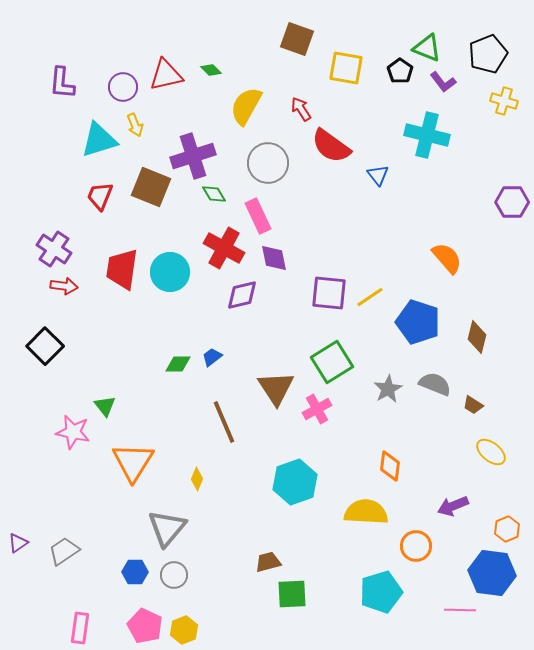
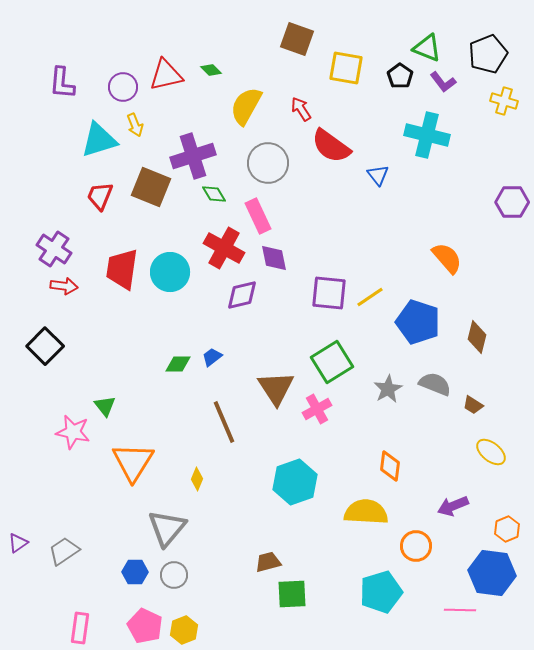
black pentagon at (400, 71): moved 5 px down
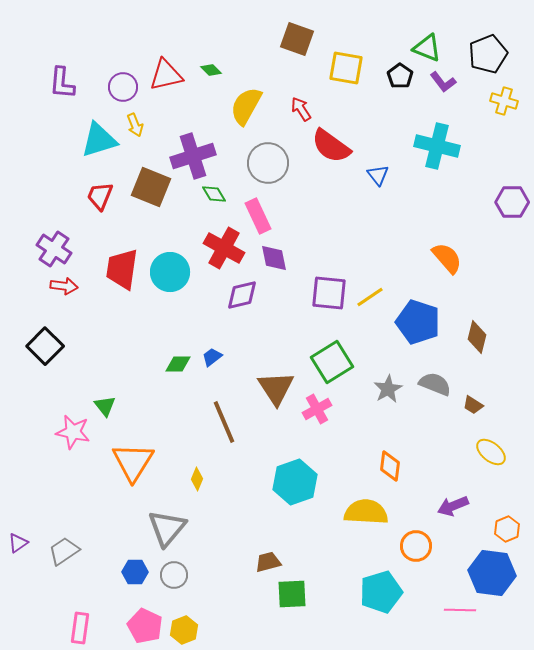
cyan cross at (427, 135): moved 10 px right, 11 px down
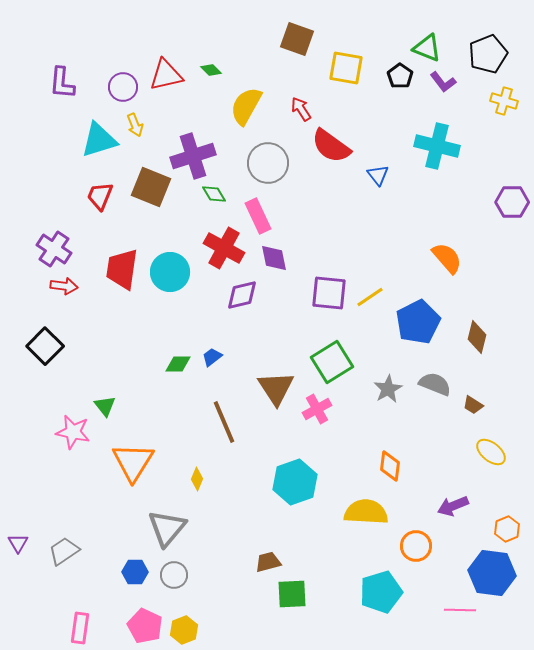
blue pentagon at (418, 322): rotated 27 degrees clockwise
purple triangle at (18, 543): rotated 25 degrees counterclockwise
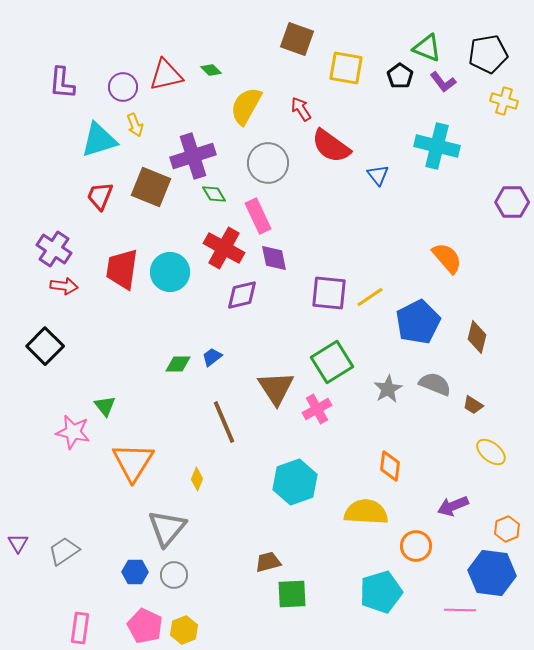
black pentagon at (488, 54): rotated 12 degrees clockwise
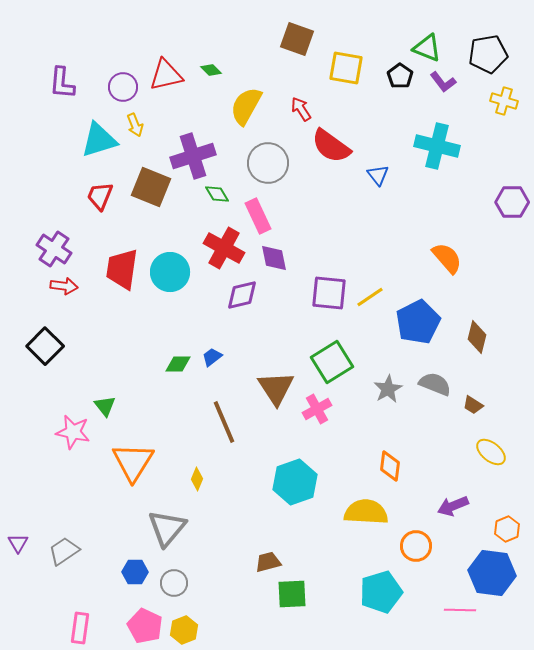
green diamond at (214, 194): moved 3 px right
gray circle at (174, 575): moved 8 px down
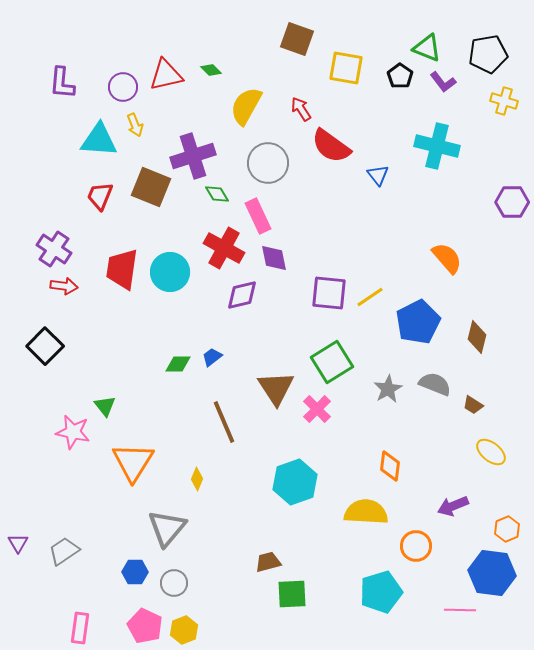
cyan triangle at (99, 140): rotated 21 degrees clockwise
pink cross at (317, 409): rotated 16 degrees counterclockwise
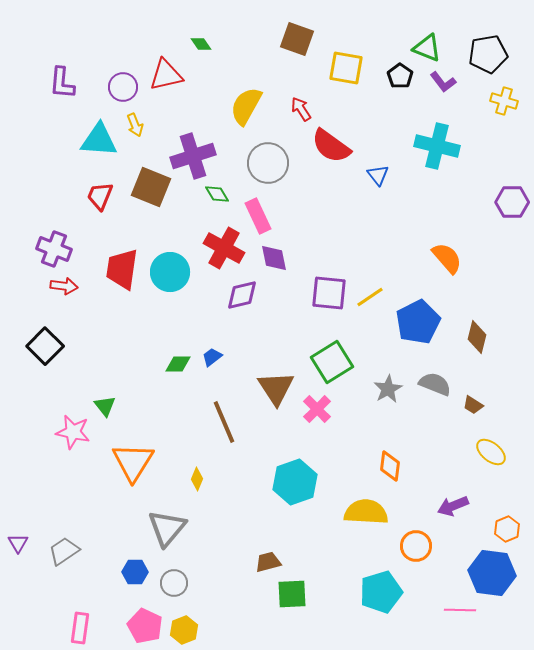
green diamond at (211, 70): moved 10 px left, 26 px up; rotated 10 degrees clockwise
purple cross at (54, 249): rotated 12 degrees counterclockwise
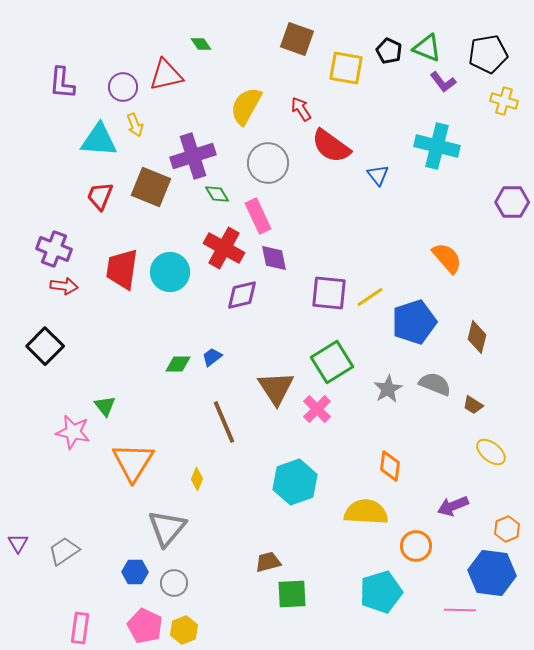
black pentagon at (400, 76): moved 11 px left, 25 px up; rotated 10 degrees counterclockwise
blue pentagon at (418, 322): moved 4 px left; rotated 9 degrees clockwise
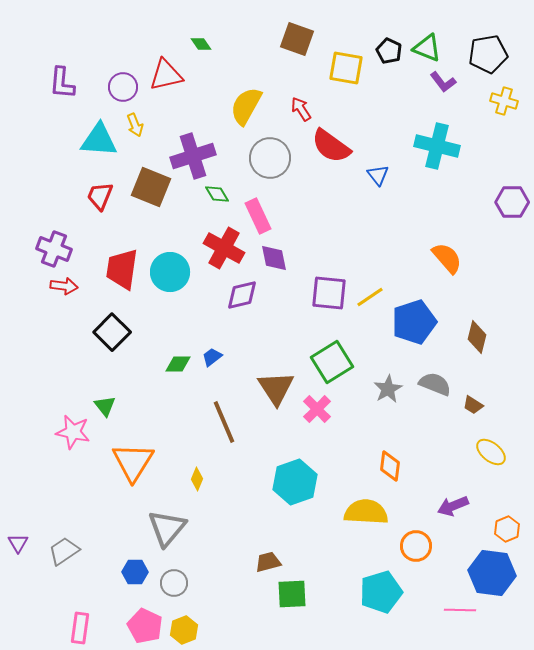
gray circle at (268, 163): moved 2 px right, 5 px up
black square at (45, 346): moved 67 px right, 14 px up
